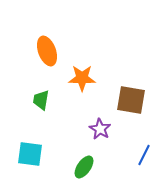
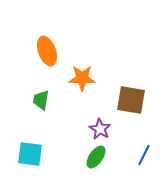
green ellipse: moved 12 px right, 10 px up
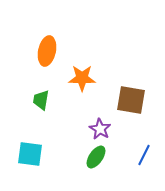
orange ellipse: rotated 32 degrees clockwise
